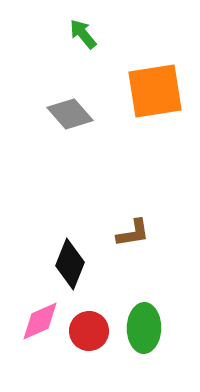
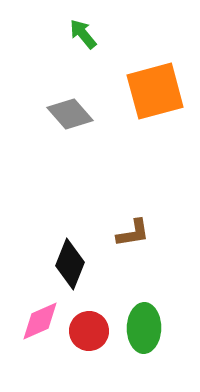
orange square: rotated 6 degrees counterclockwise
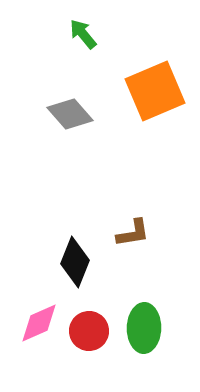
orange square: rotated 8 degrees counterclockwise
black diamond: moved 5 px right, 2 px up
pink diamond: moved 1 px left, 2 px down
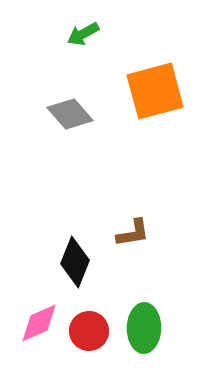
green arrow: rotated 80 degrees counterclockwise
orange square: rotated 8 degrees clockwise
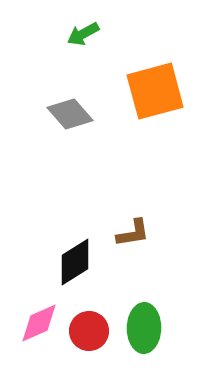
black diamond: rotated 36 degrees clockwise
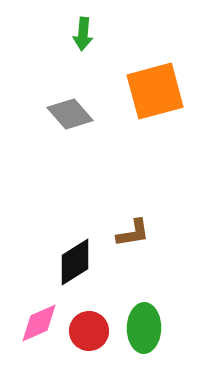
green arrow: rotated 56 degrees counterclockwise
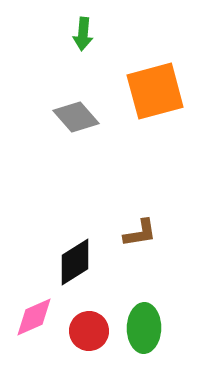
gray diamond: moved 6 px right, 3 px down
brown L-shape: moved 7 px right
pink diamond: moved 5 px left, 6 px up
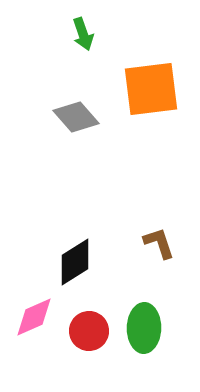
green arrow: rotated 24 degrees counterclockwise
orange square: moved 4 px left, 2 px up; rotated 8 degrees clockwise
brown L-shape: moved 19 px right, 10 px down; rotated 99 degrees counterclockwise
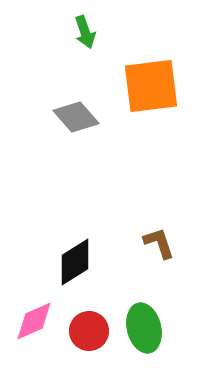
green arrow: moved 2 px right, 2 px up
orange square: moved 3 px up
pink diamond: moved 4 px down
green ellipse: rotated 15 degrees counterclockwise
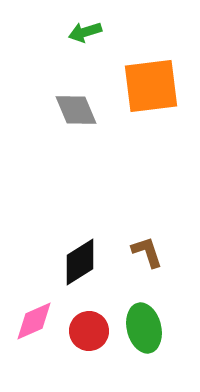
green arrow: rotated 92 degrees clockwise
gray diamond: moved 7 px up; rotated 18 degrees clockwise
brown L-shape: moved 12 px left, 9 px down
black diamond: moved 5 px right
